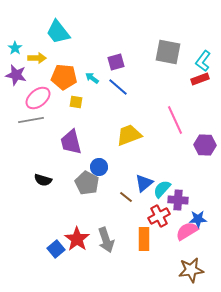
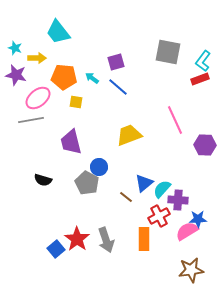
cyan star: rotated 16 degrees counterclockwise
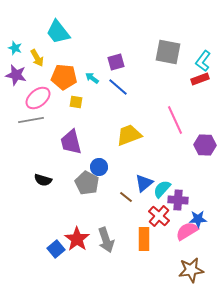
yellow arrow: rotated 60 degrees clockwise
red cross: rotated 20 degrees counterclockwise
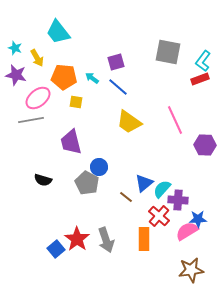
yellow trapezoid: moved 13 px up; rotated 124 degrees counterclockwise
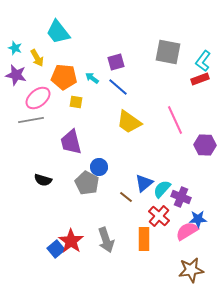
purple cross: moved 3 px right, 3 px up; rotated 18 degrees clockwise
red star: moved 6 px left, 2 px down
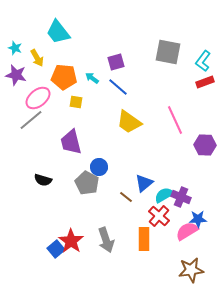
red rectangle: moved 5 px right, 3 px down
gray line: rotated 30 degrees counterclockwise
cyan semicircle: moved 2 px right, 6 px down; rotated 18 degrees clockwise
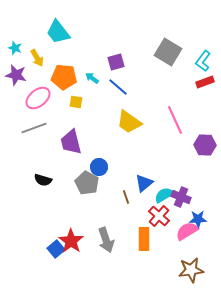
gray square: rotated 20 degrees clockwise
gray line: moved 3 px right, 8 px down; rotated 20 degrees clockwise
brown line: rotated 32 degrees clockwise
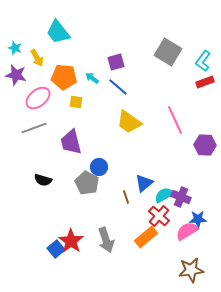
orange rectangle: moved 2 px right, 2 px up; rotated 50 degrees clockwise
